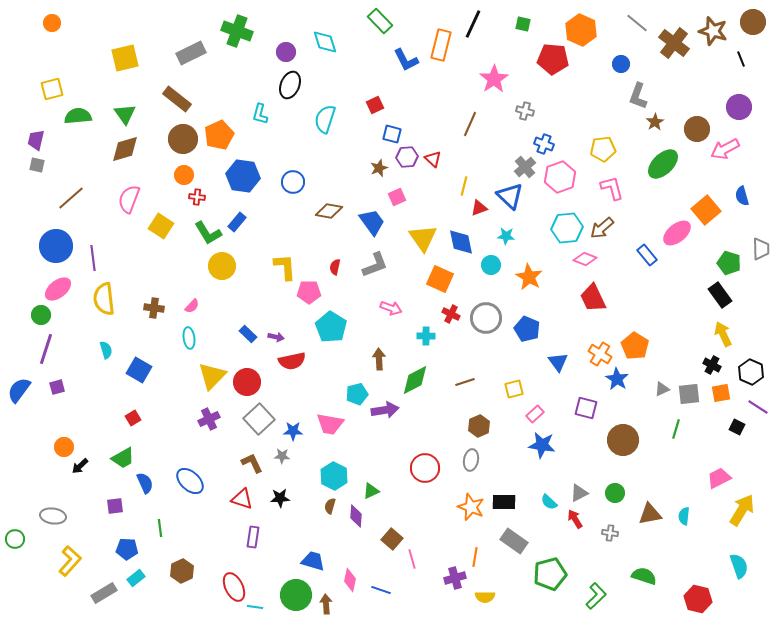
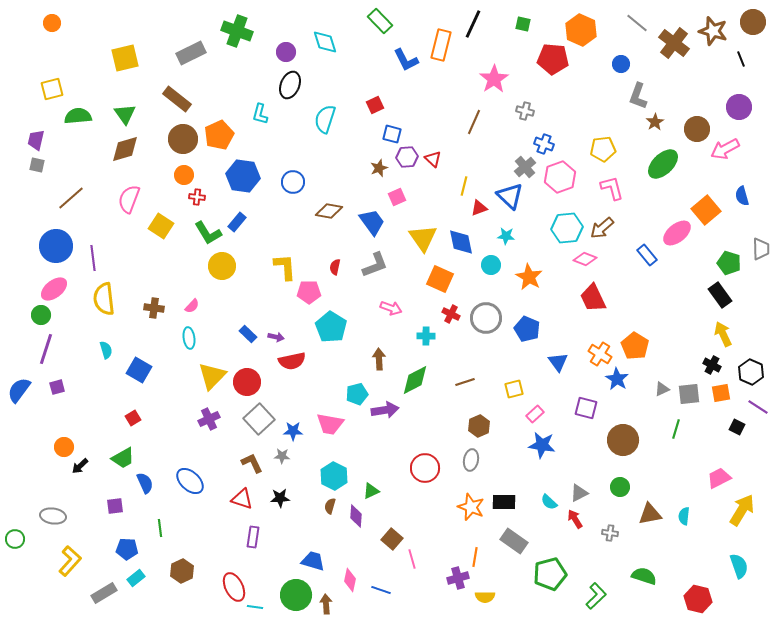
brown line at (470, 124): moved 4 px right, 2 px up
pink ellipse at (58, 289): moved 4 px left
green circle at (615, 493): moved 5 px right, 6 px up
purple cross at (455, 578): moved 3 px right
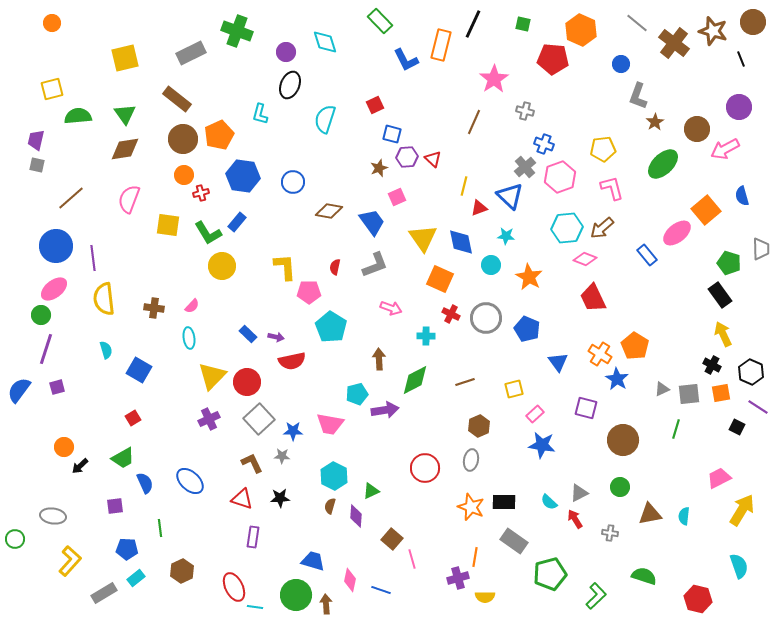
brown diamond at (125, 149): rotated 8 degrees clockwise
red cross at (197, 197): moved 4 px right, 4 px up; rotated 21 degrees counterclockwise
yellow square at (161, 226): moved 7 px right, 1 px up; rotated 25 degrees counterclockwise
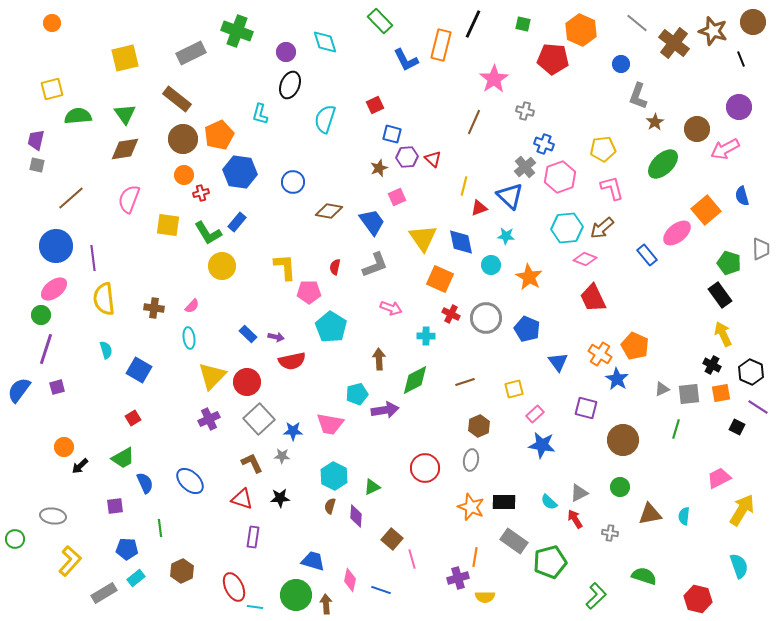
blue hexagon at (243, 176): moved 3 px left, 4 px up
orange pentagon at (635, 346): rotated 8 degrees counterclockwise
green triangle at (371, 491): moved 1 px right, 4 px up
green pentagon at (550, 574): moved 12 px up
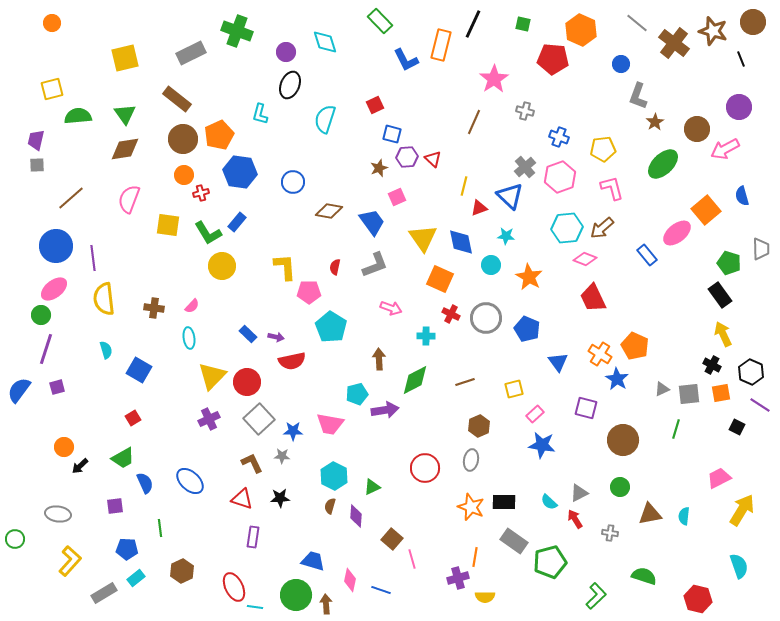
blue cross at (544, 144): moved 15 px right, 7 px up
gray square at (37, 165): rotated 14 degrees counterclockwise
purple line at (758, 407): moved 2 px right, 2 px up
gray ellipse at (53, 516): moved 5 px right, 2 px up
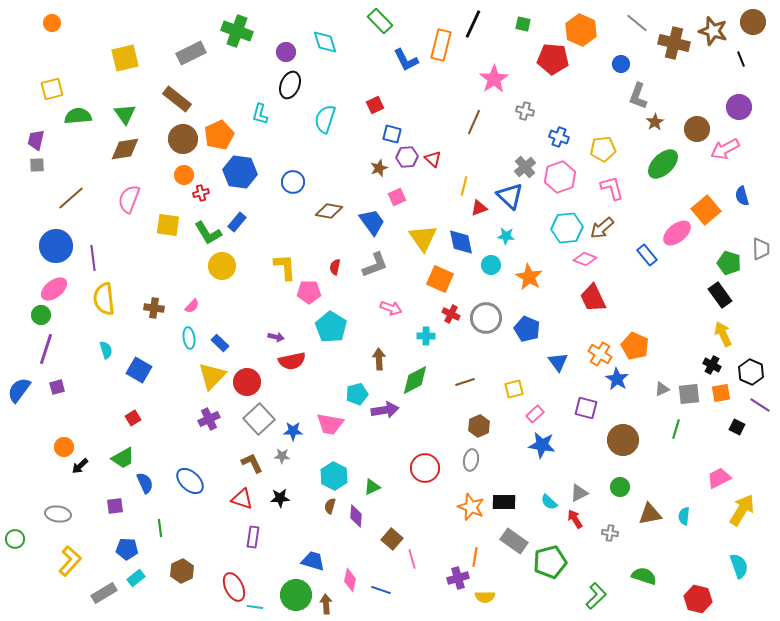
brown cross at (674, 43): rotated 24 degrees counterclockwise
blue rectangle at (248, 334): moved 28 px left, 9 px down
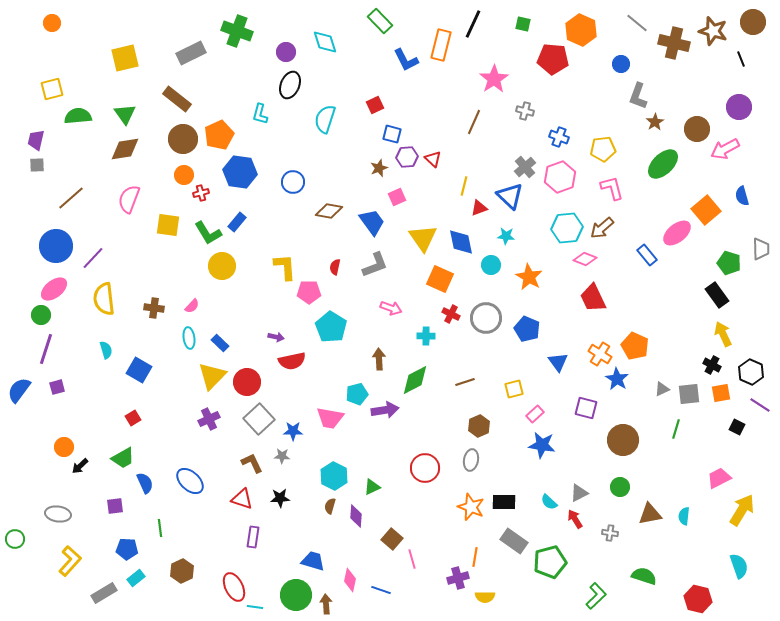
purple line at (93, 258): rotated 50 degrees clockwise
black rectangle at (720, 295): moved 3 px left
pink trapezoid at (330, 424): moved 6 px up
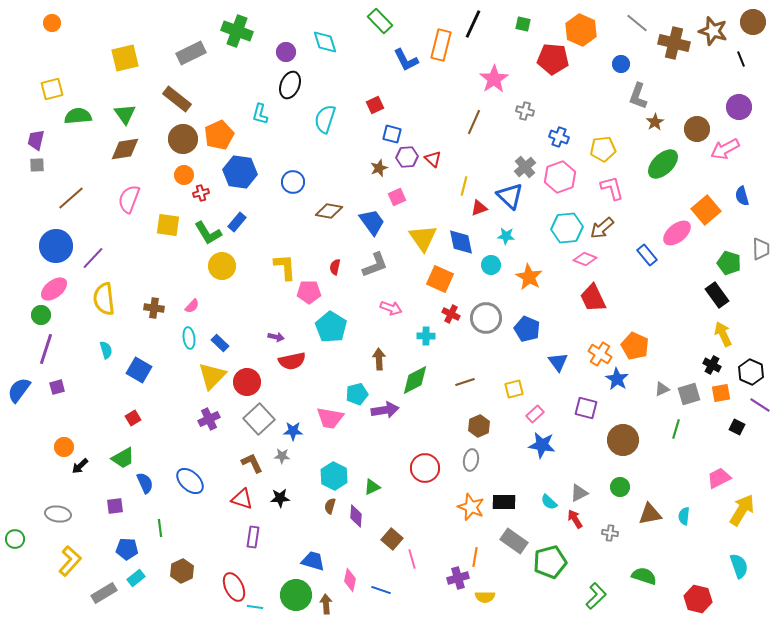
gray square at (689, 394): rotated 10 degrees counterclockwise
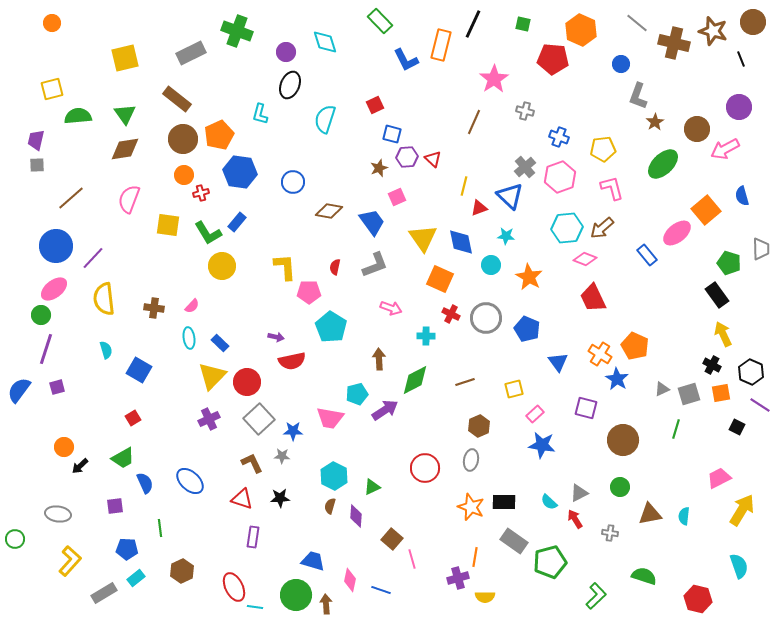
purple arrow at (385, 410): rotated 24 degrees counterclockwise
